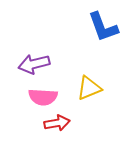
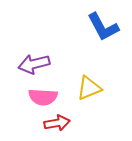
blue L-shape: rotated 8 degrees counterclockwise
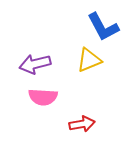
purple arrow: moved 1 px right
yellow triangle: moved 28 px up
red arrow: moved 25 px right, 1 px down
